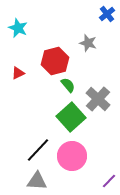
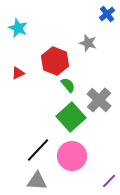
red hexagon: rotated 24 degrees counterclockwise
gray cross: moved 1 px right, 1 px down
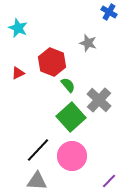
blue cross: moved 2 px right, 2 px up; rotated 21 degrees counterclockwise
red hexagon: moved 3 px left, 1 px down
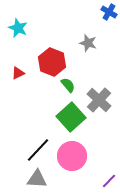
gray triangle: moved 2 px up
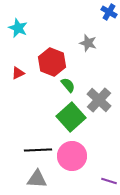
black line: rotated 44 degrees clockwise
purple line: rotated 63 degrees clockwise
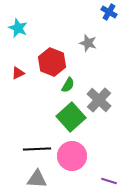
green semicircle: rotated 70 degrees clockwise
black line: moved 1 px left, 1 px up
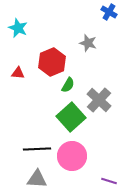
red hexagon: rotated 16 degrees clockwise
red triangle: rotated 32 degrees clockwise
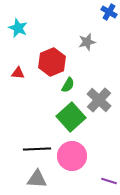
gray star: moved 1 px left, 1 px up; rotated 30 degrees counterclockwise
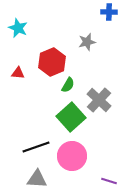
blue cross: rotated 28 degrees counterclockwise
black line: moved 1 px left, 2 px up; rotated 16 degrees counterclockwise
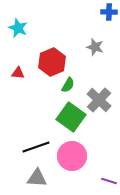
gray star: moved 8 px right, 5 px down; rotated 30 degrees clockwise
green square: rotated 12 degrees counterclockwise
gray triangle: moved 1 px up
